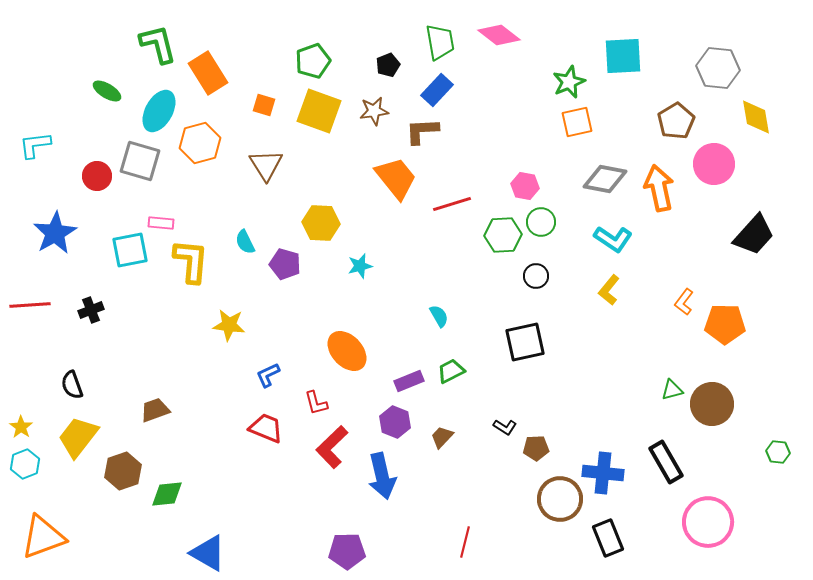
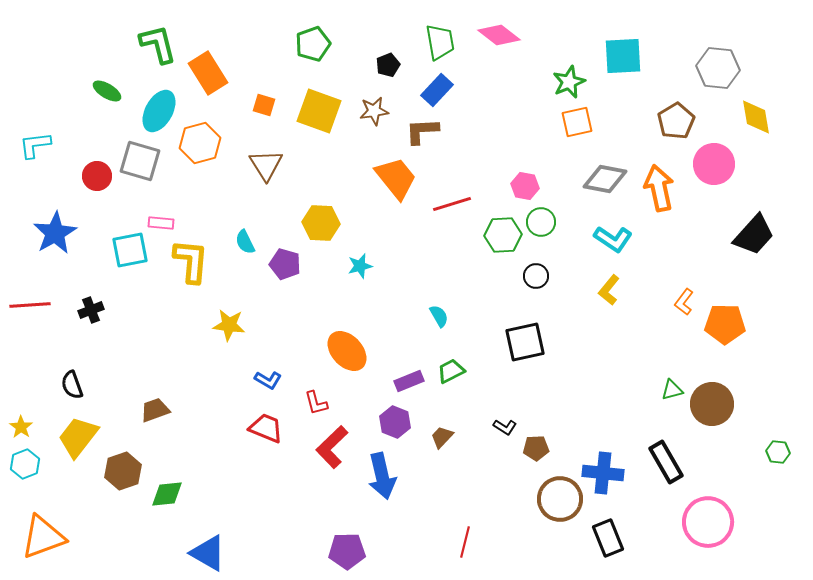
green pentagon at (313, 61): moved 17 px up
blue L-shape at (268, 375): moved 5 px down; rotated 124 degrees counterclockwise
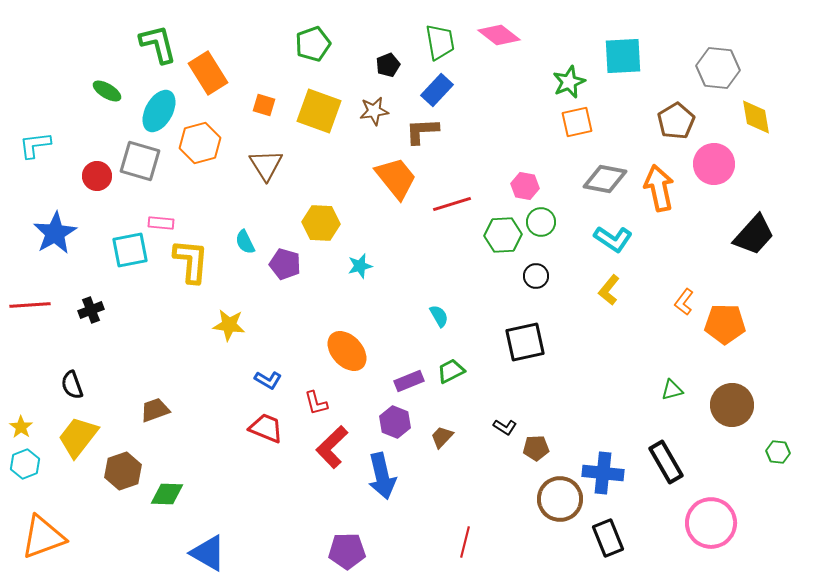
brown circle at (712, 404): moved 20 px right, 1 px down
green diamond at (167, 494): rotated 8 degrees clockwise
pink circle at (708, 522): moved 3 px right, 1 px down
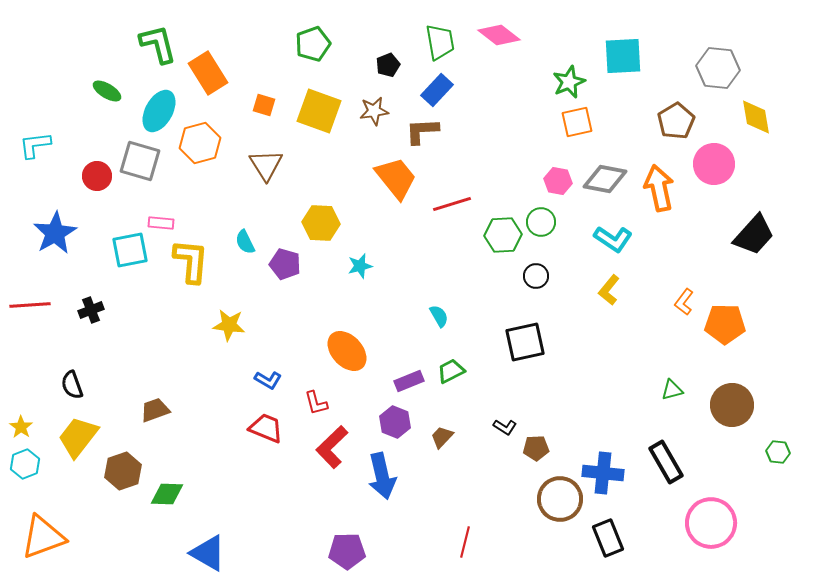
pink hexagon at (525, 186): moved 33 px right, 5 px up
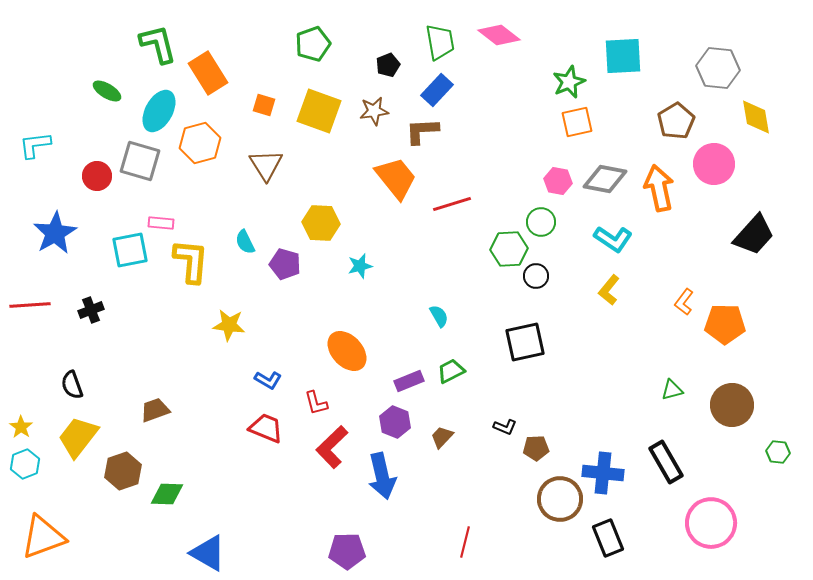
green hexagon at (503, 235): moved 6 px right, 14 px down
black L-shape at (505, 427): rotated 10 degrees counterclockwise
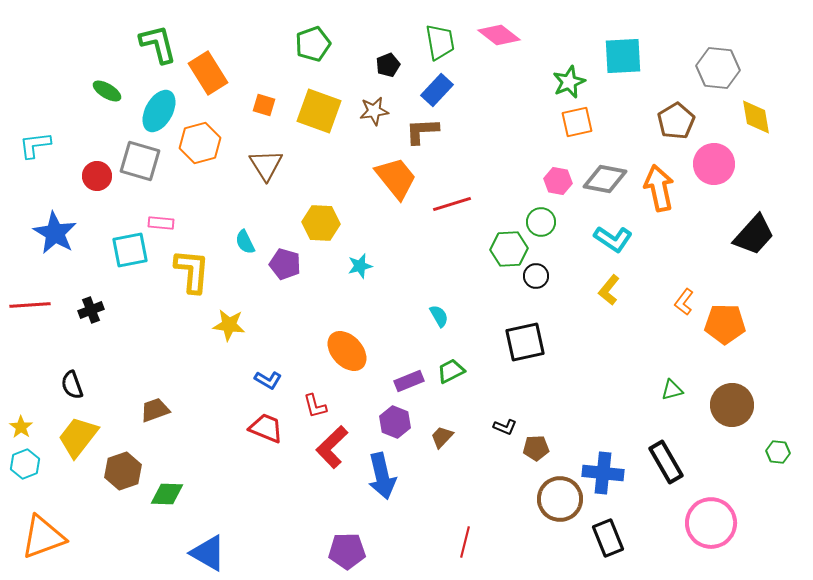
blue star at (55, 233): rotated 12 degrees counterclockwise
yellow L-shape at (191, 261): moved 1 px right, 10 px down
red L-shape at (316, 403): moved 1 px left, 3 px down
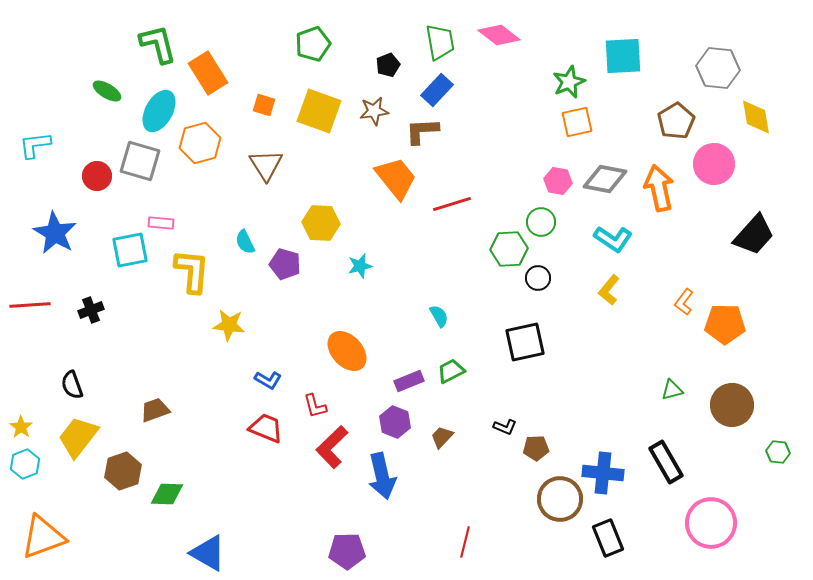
black circle at (536, 276): moved 2 px right, 2 px down
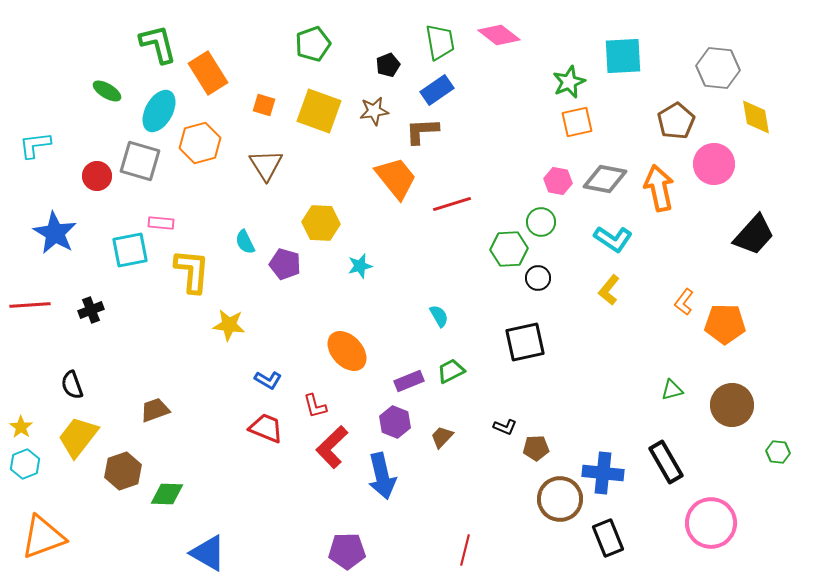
blue rectangle at (437, 90): rotated 12 degrees clockwise
red line at (465, 542): moved 8 px down
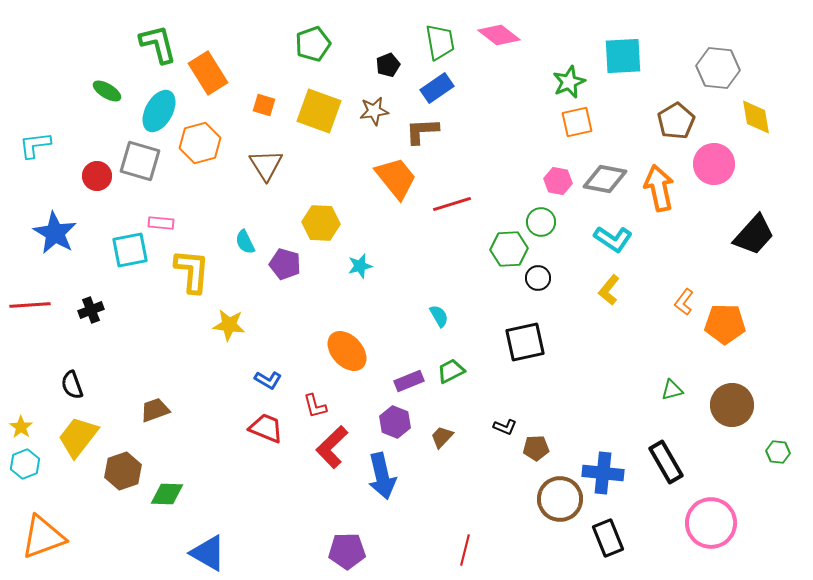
blue rectangle at (437, 90): moved 2 px up
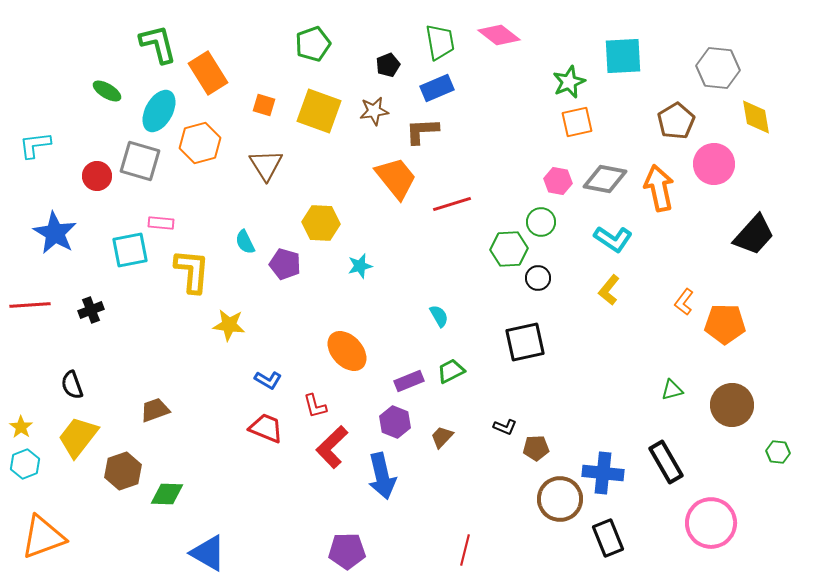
blue rectangle at (437, 88): rotated 12 degrees clockwise
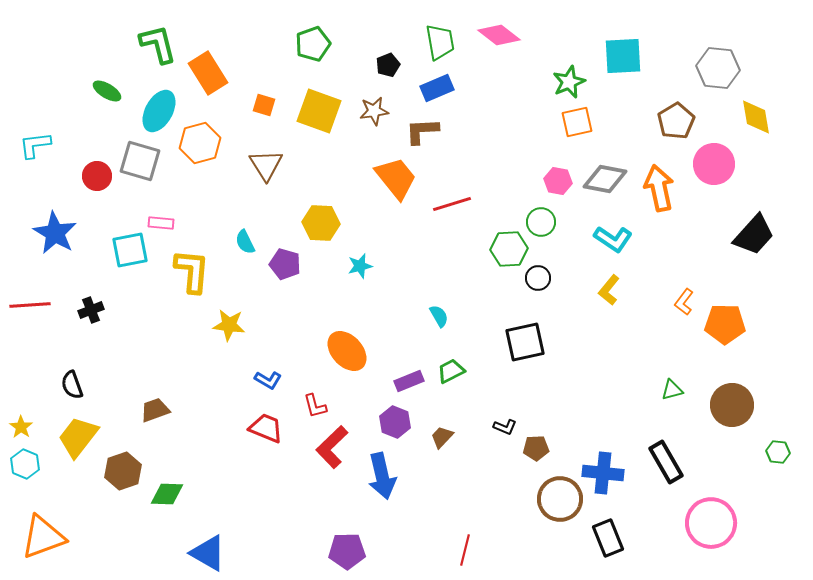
cyan hexagon at (25, 464): rotated 16 degrees counterclockwise
